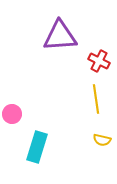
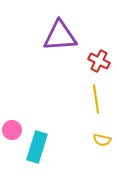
pink circle: moved 16 px down
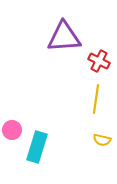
purple triangle: moved 4 px right, 1 px down
yellow line: rotated 16 degrees clockwise
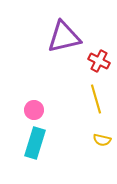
purple triangle: rotated 9 degrees counterclockwise
yellow line: rotated 24 degrees counterclockwise
pink circle: moved 22 px right, 20 px up
cyan rectangle: moved 2 px left, 4 px up
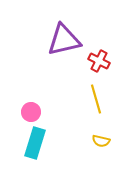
purple triangle: moved 3 px down
pink circle: moved 3 px left, 2 px down
yellow semicircle: moved 1 px left, 1 px down
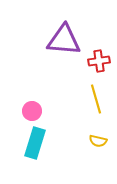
purple triangle: rotated 18 degrees clockwise
red cross: rotated 35 degrees counterclockwise
pink circle: moved 1 px right, 1 px up
yellow semicircle: moved 3 px left
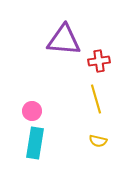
cyan rectangle: rotated 8 degrees counterclockwise
